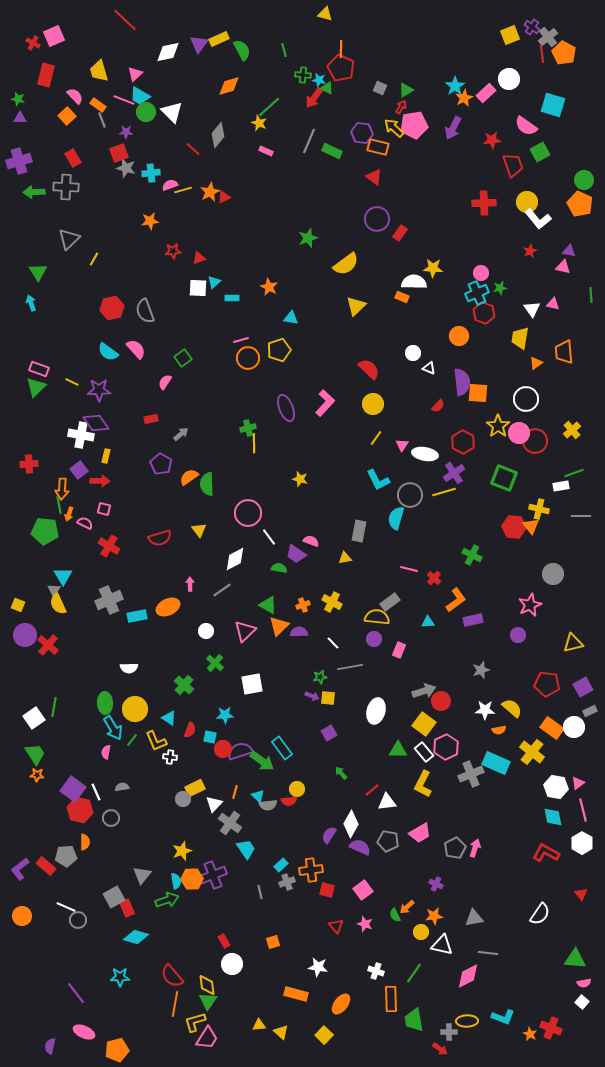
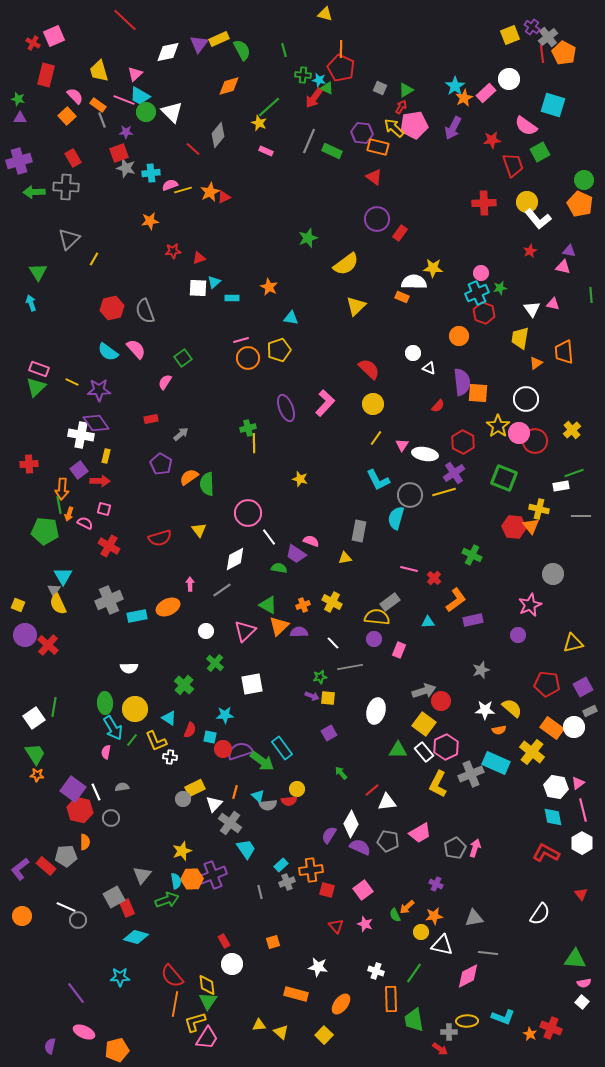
yellow L-shape at (423, 784): moved 15 px right
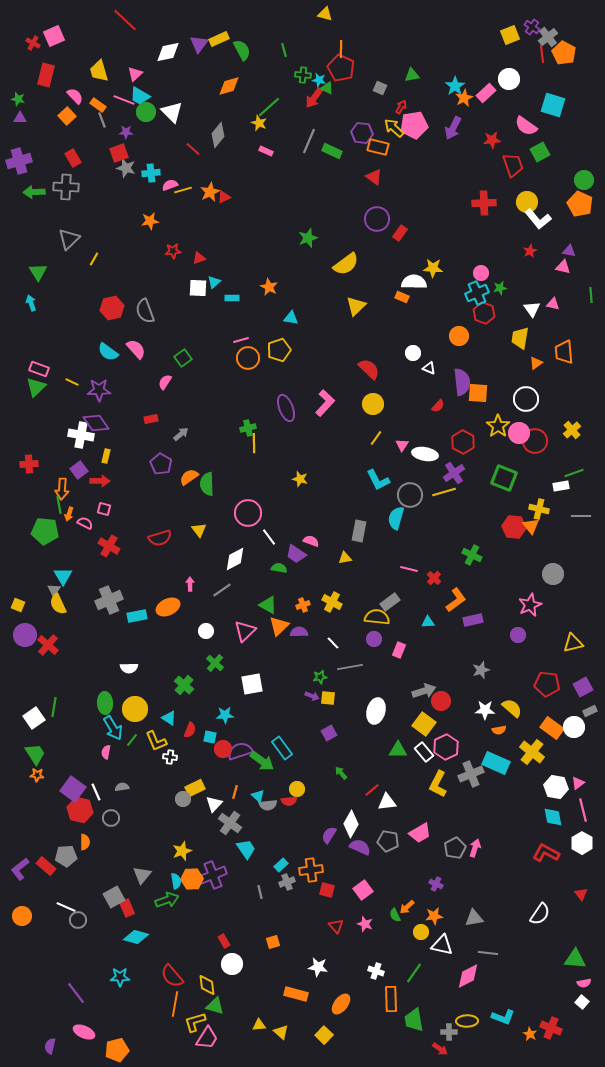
green triangle at (406, 90): moved 6 px right, 15 px up; rotated 21 degrees clockwise
green triangle at (208, 1001): moved 7 px right, 5 px down; rotated 48 degrees counterclockwise
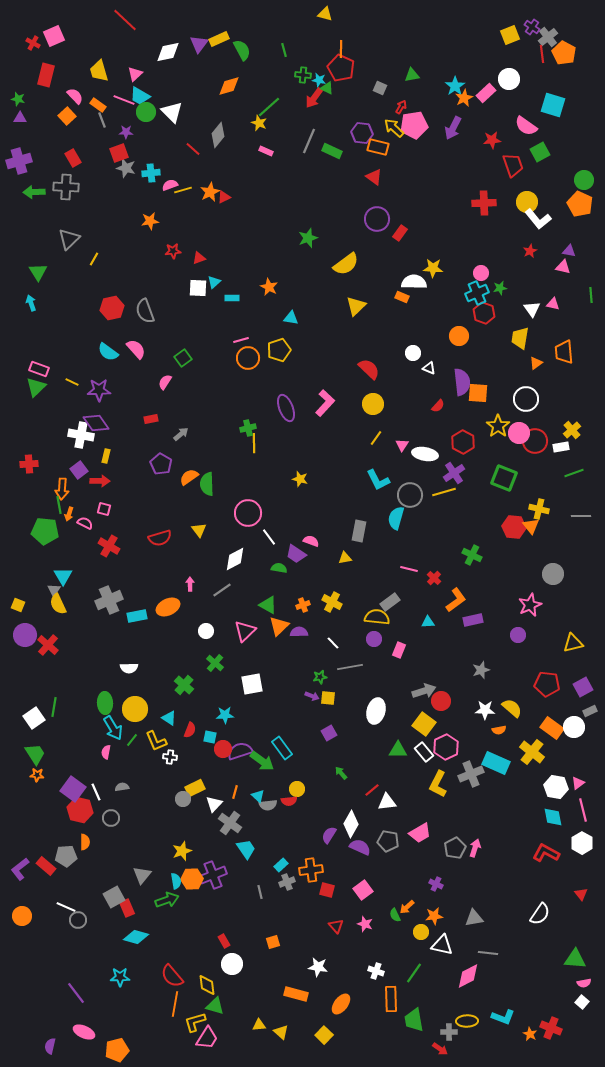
white rectangle at (561, 486): moved 39 px up
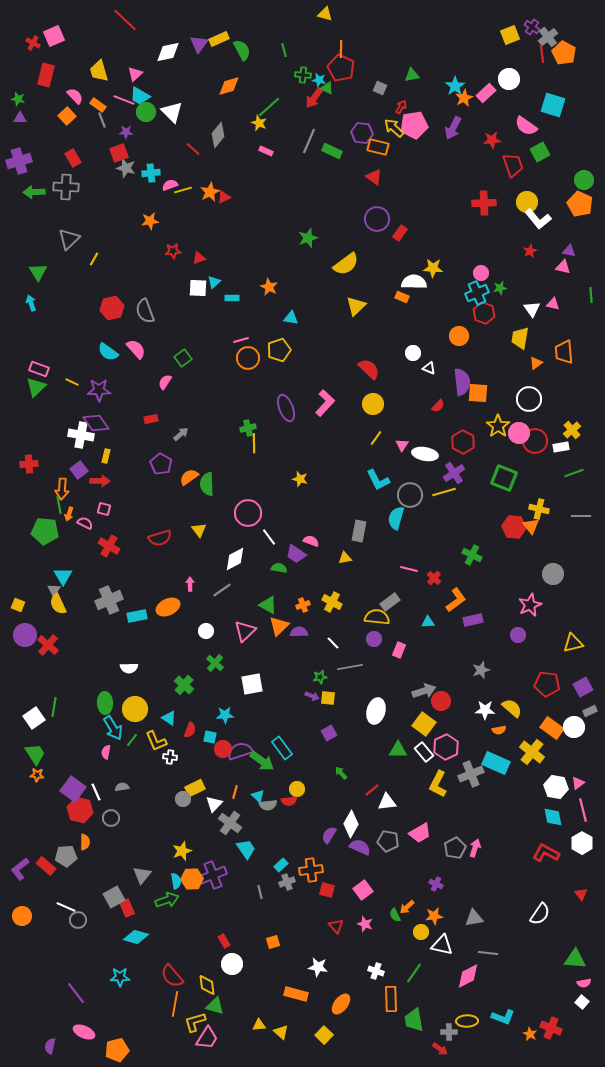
white circle at (526, 399): moved 3 px right
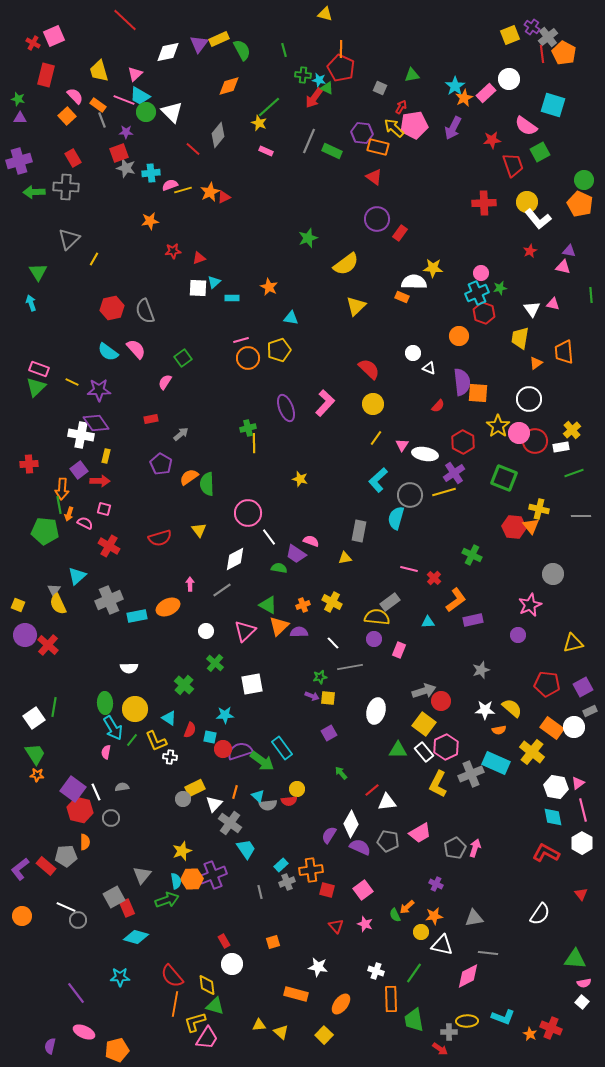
cyan L-shape at (378, 480): rotated 75 degrees clockwise
cyan triangle at (63, 576): moved 14 px right; rotated 18 degrees clockwise
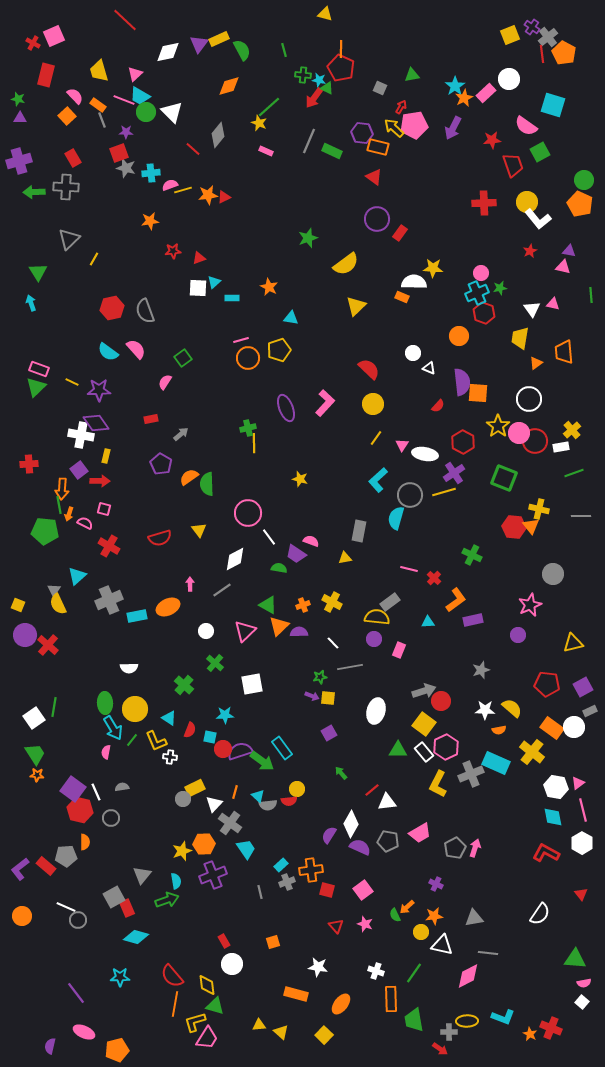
orange star at (210, 192): moved 2 px left, 3 px down; rotated 18 degrees clockwise
orange hexagon at (192, 879): moved 12 px right, 35 px up
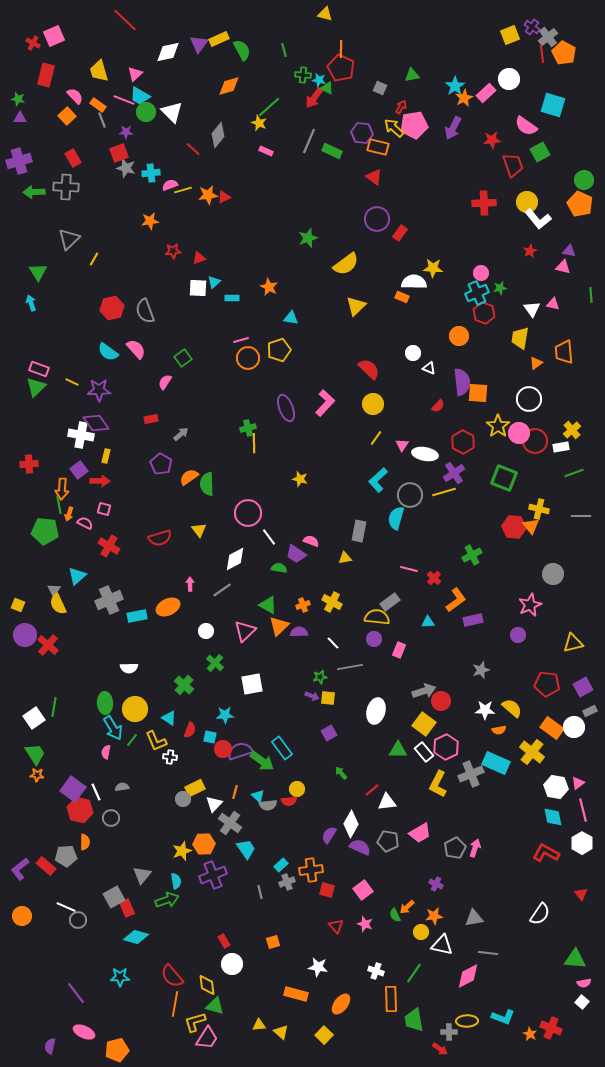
green cross at (472, 555): rotated 36 degrees clockwise
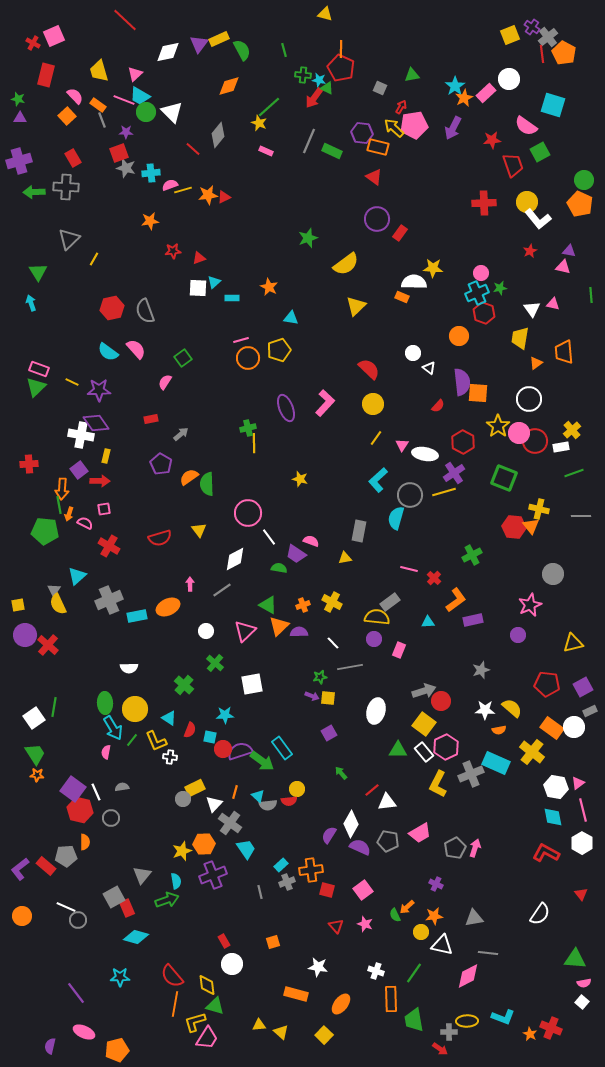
white triangle at (429, 368): rotated 16 degrees clockwise
pink square at (104, 509): rotated 24 degrees counterclockwise
yellow square at (18, 605): rotated 32 degrees counterclockwise
